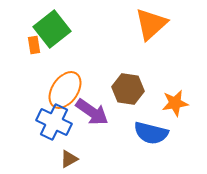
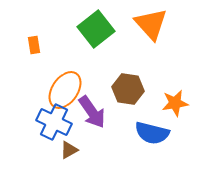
orange triangle: rotated 30 degrees counterclockwise
green square: moved 44 px right
purple arrow: rotated 20 degrees clockwise
blue semicircle: moved 1 px right
brown triangle: moved 9 px up
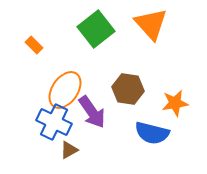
orange rectangle: rotated 36 degrees counterclockwise
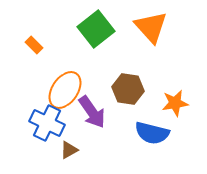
orange triangle: moved 3 px down
blue cross: moved 7 px left, 1 px down
